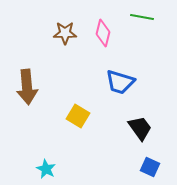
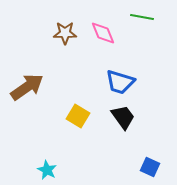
pink diamond: rotated 36 degrees counterclockwise
brown arrow: rotated 120 degrees counterclockwise
black trapezoid: moved 17 px left, 11 px up
cyan star: moved 1 px right, 1 px down
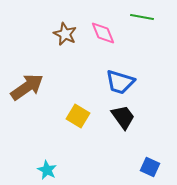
brown star: moved 1 px down; rotated 25 degrees clockwise
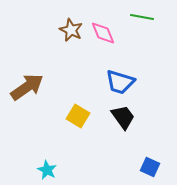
brown star: moved 6 px right, 4 px up
